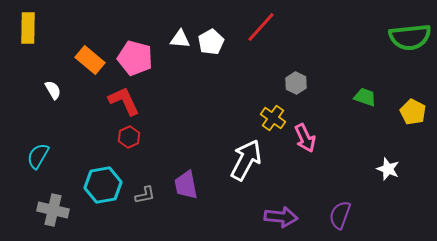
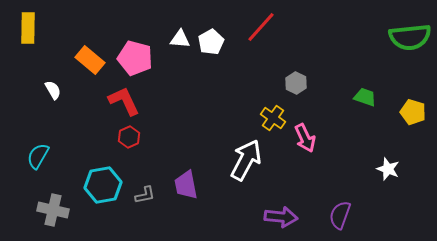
yellow pentagon: rotated 10 degrees counterclockwise
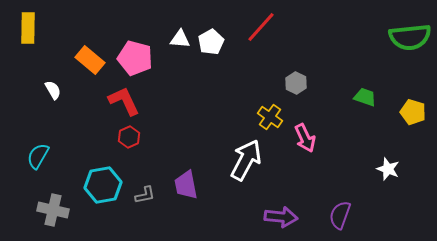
yellow cross: moved 3 px left, 1 px up
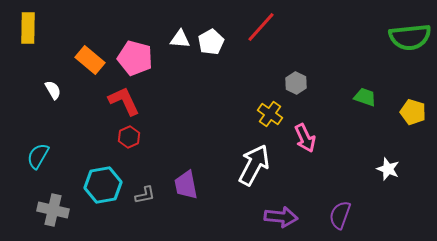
yellow cross: moved 3 px up
white arrow: moved 8 px right, 5 px down
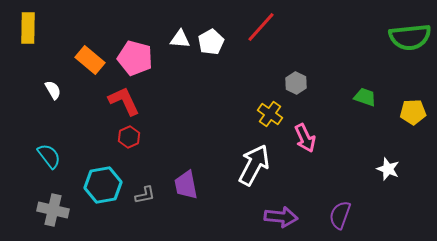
yellow pentagon: rotated 20 degrees counterclockwise
cyan semicircle: moved 11 px right; rotated 112 degrees clockwise
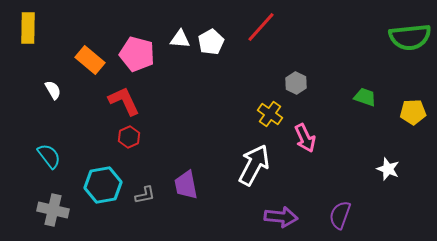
pink pentagon: moved 2 px right, 4 px up
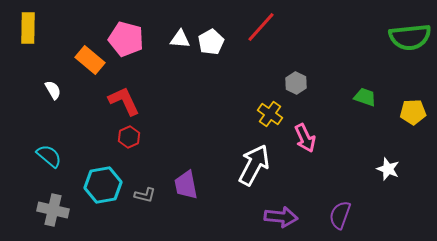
pink pentagon: moved 11 px left, 15 px up
cyan semicircle: rotated 12 degrees counterclockwise
gray L-shape: rotated 25 degrees clockwise
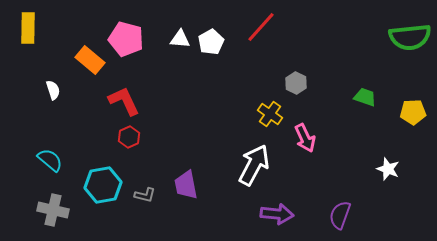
white semicircle: rotated 12 degrees clockwise
cyan semicircle: moved 1 px right, 4 px down
purple arrow: moved 4 px left, 3 px up
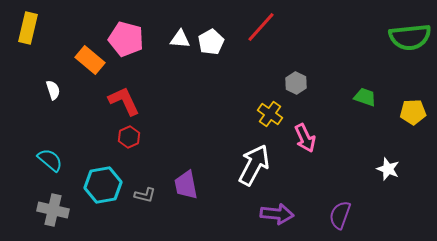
yellow rectangle: rotated 12 degrees clockwise
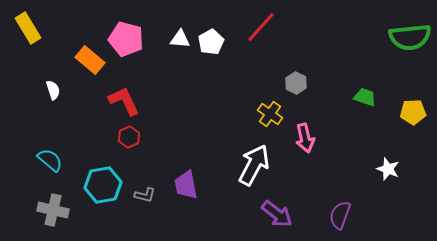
yellow rectangle: rotated 44 degrees counterclockwise
pink arrow: rotated 12 degrees clockwise
purple arrow: rotated 32 degrees clockwise
